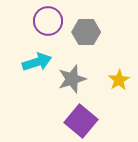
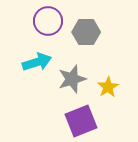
yellow star: moved 11 px left, 7 px down
purple square: rotated 28 degrees clockwise
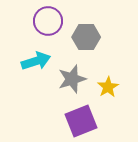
gray hexagon: moved 5 px down
cyan arrow: moved 1 px left, 1 px up
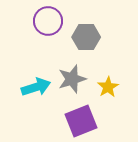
cyan arrow: moved 26 px down
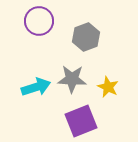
purple circle: moved 9 px left
gray hexagon: rotated 20 degrees counterclockwise
gray star: rotated 20 degrees clockwise
yellow star: rotated 15 degrees counterclockwise
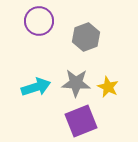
gray star: moved 4 px right, 4 px down
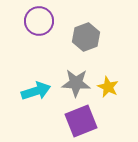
cyan arrow: moved 4 px down
